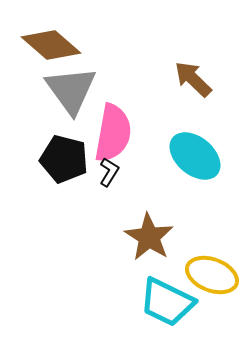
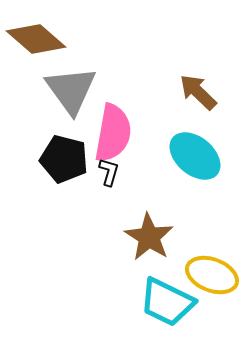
brown diamond: moved 15 px left, 6 px up
brown arrow: moved 5 px right, 13 px down
black L-shape: rotated 16 degrees counterclockwise
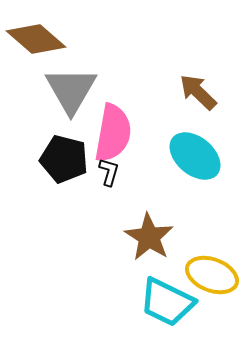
gray triangle: rotated 6 degrees clockwise
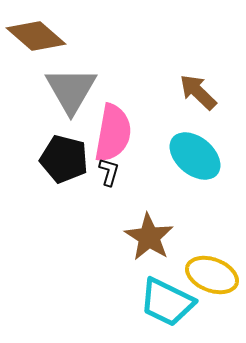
brown diamond: moved 3 px up
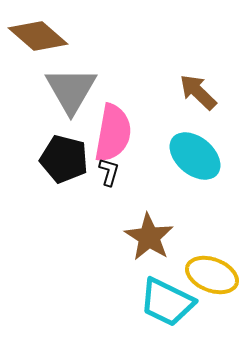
brown diamond: moved 2 px right
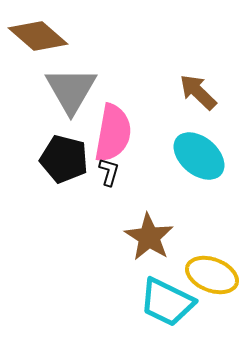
cyan ellipse: moved 4 px right
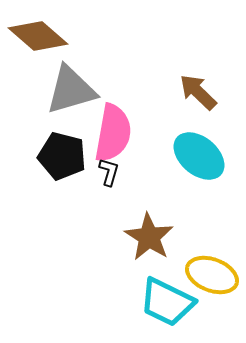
gray triangle: rotated 44 degrees clockwise
black pentagon: moved 2 px left, 3 px up
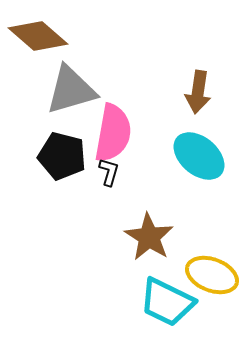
brown arrow: rotated 126 degrees counterclockwise
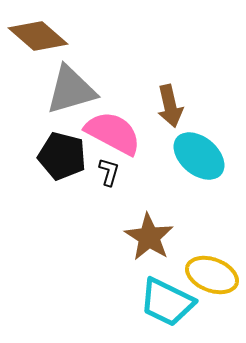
brown arrow: moved 28 px left, 14 px down; rotated 21 degrees counterclockwise
pink semicircle: rotated 72 degrees counterclockwise
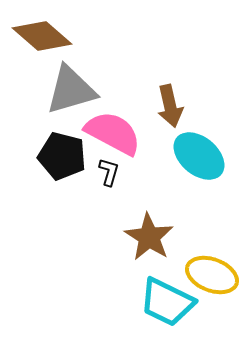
brown diamond: moved 4 px right
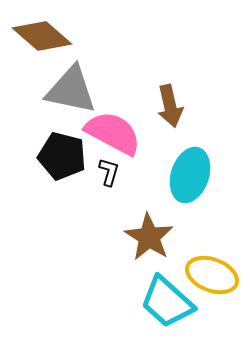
gray triangle: rotated 28 degrees clockwise
cyan ellipse: moved 9 px left, 19 px down; rotated 68 degrees clockwise
cyan trapezoid: rotated 16 degrees clockwise
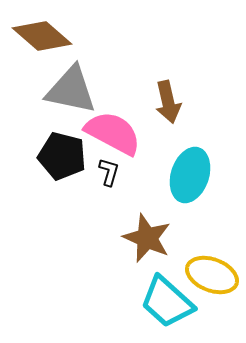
brown arrow: moved 2 px left, 4 px up
brown star: moved 2 px left, 1 px down; rotated 9 degrees counterclockwise
